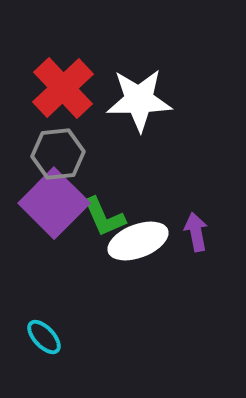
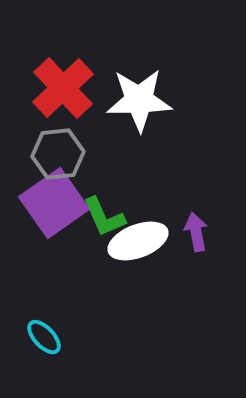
purple square: rotated 10 degrees clockwise
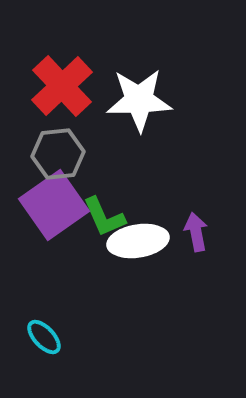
red cross: moved 1 px left, 2 px up
purple square: moved 2 px down
white ellipse: rotated 12 degrees clockwise
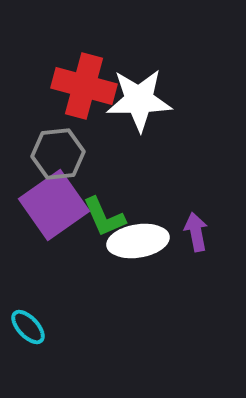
red cross: moved 22 px right; rotated 32 degrees counterclockwise
cyan ellipse: moved 16 px left, 10 px up
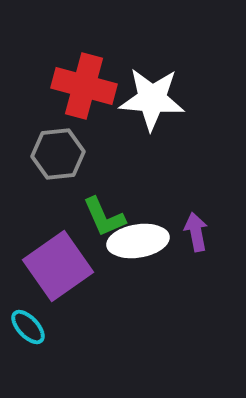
white star: moved 13 px right, 1 px up; rotated 6 degrees clockwise
purple square: moved 4 px right, 61 px down
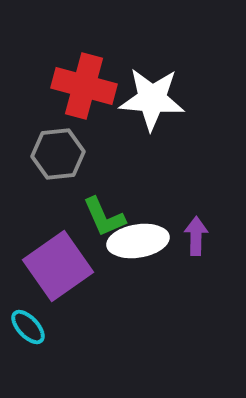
purple arrow: moved 4 px down; rotated 12 degrees clockwise
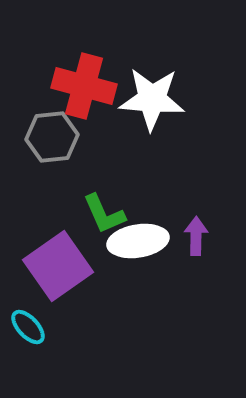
gray hexagon: moved 6 px left, 17 px up
green L-shape: moved 3 px up
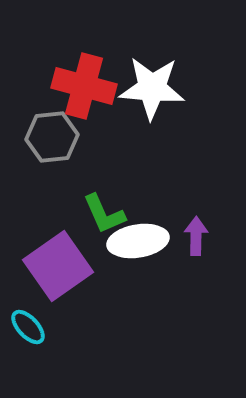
white star: moved 11 px up
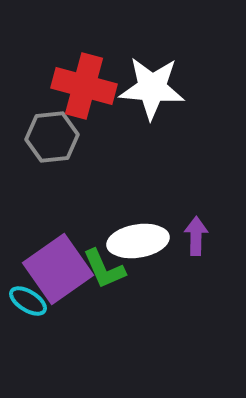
green L-shape: moved 55 px down
purple square: moved 3 px down
cyan ellipse: moved 26 px up; rotated 15 degrees counterclockwise
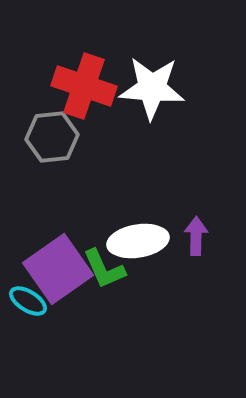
red cross: rotated 4 degrees clockwise
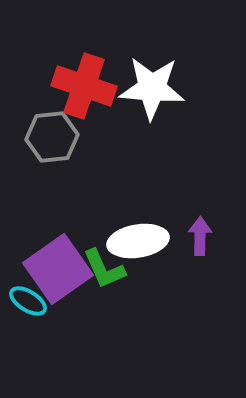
purple arrow: moved 4 px right
